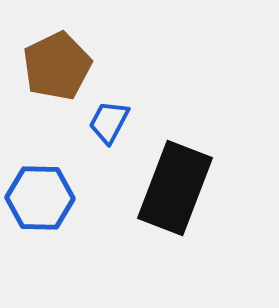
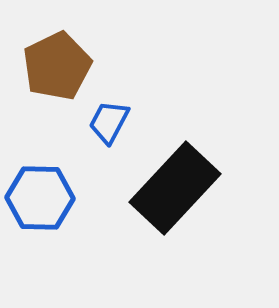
black rectangle: rotated 22 degrees clockwise
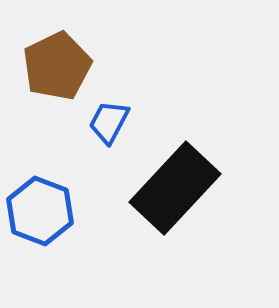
blue hexagon: moved 13 px down; rotated 20 degrees clockwise
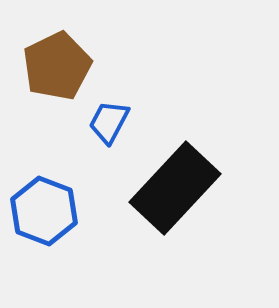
blue hexagon: moved 4 px right
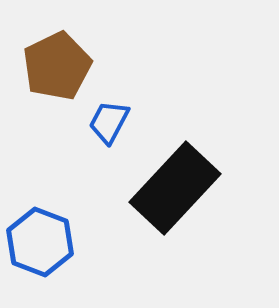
blue hexagon: moved 4 px left, 31 px down
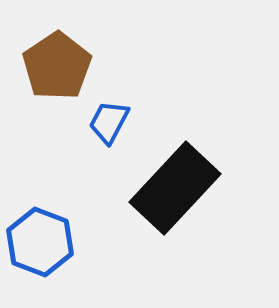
brown pentagon: rotated 8 degrees counterclockwise
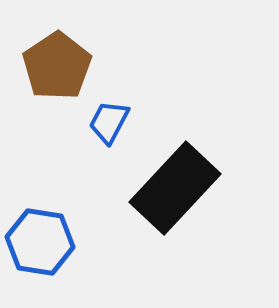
blue hexagon: rotated 12 degrees counterclockwise
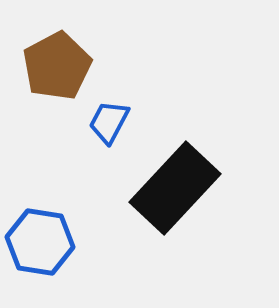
brown pentagon: rotated 6 degrees clockwise
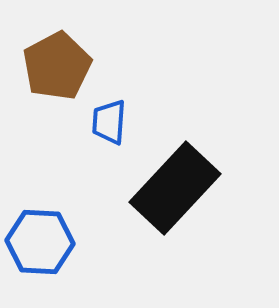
blue trapezoid: rotated 24 degrees counterclockwise
blue hexagon: rotated 6 degrees counterclockwise
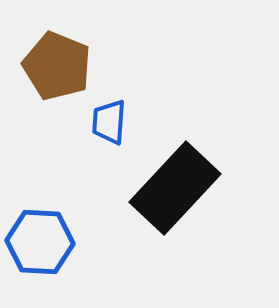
brown pentagon: rotated 22 degrees counterclockwise
